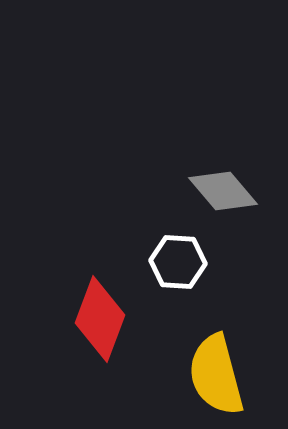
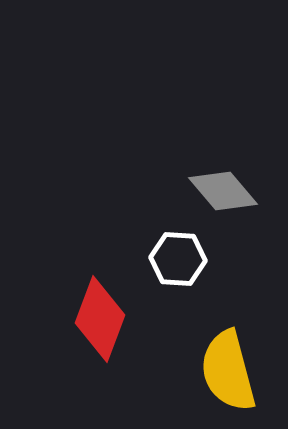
white hexagon: moved 3 px up
yellow semicircle: moved 12 px right, 4 px up
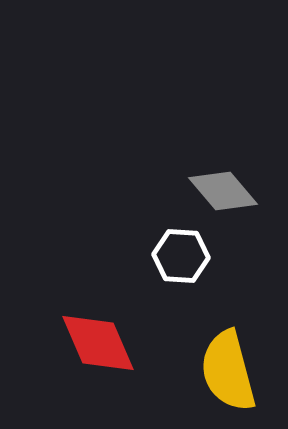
white hexagon: moved 3 px right, 3 px up
red diamond: moved 2 px left, 24 px down; rotated 44 degrees counterclockwise
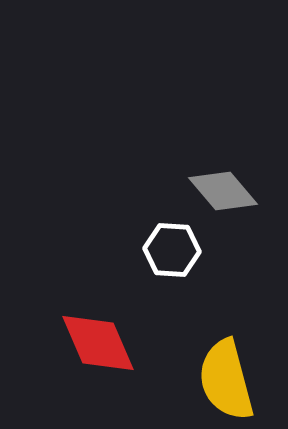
white hexagon: moved 9 px left, 6 px up
yellow semicircle: moved 2 px left, 9 px down
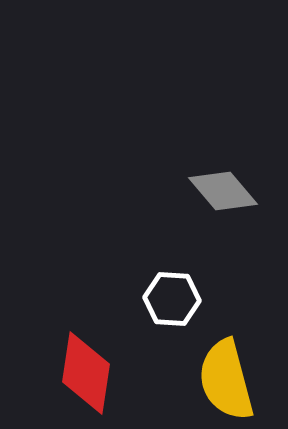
white hexagon: moved 49 px down
red diamond: moved 12 px left, 30 px down; rotated 32 degrees clockwise
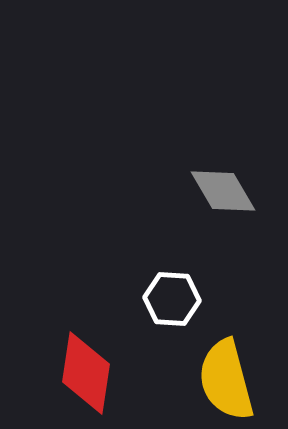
gray diamond: rotated 10 degrees clockwise
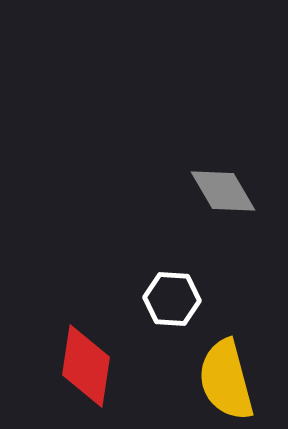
red diamond: moved 7 px up
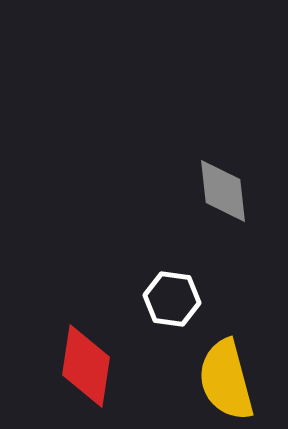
gray diamond: rotated 24 degrees clockwise
white hexagon: rotated 4 degrees clockwise
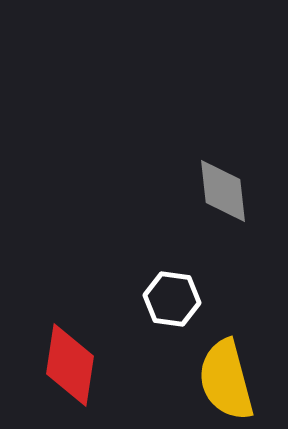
red diamond: moved 16 px left, 1 px up
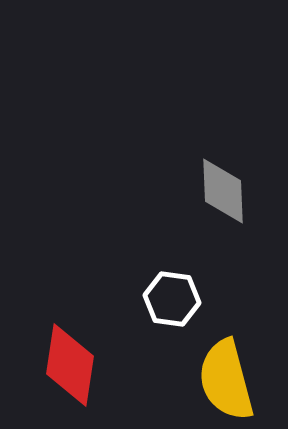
gray diamond: rotated 4 degrees clockwise
